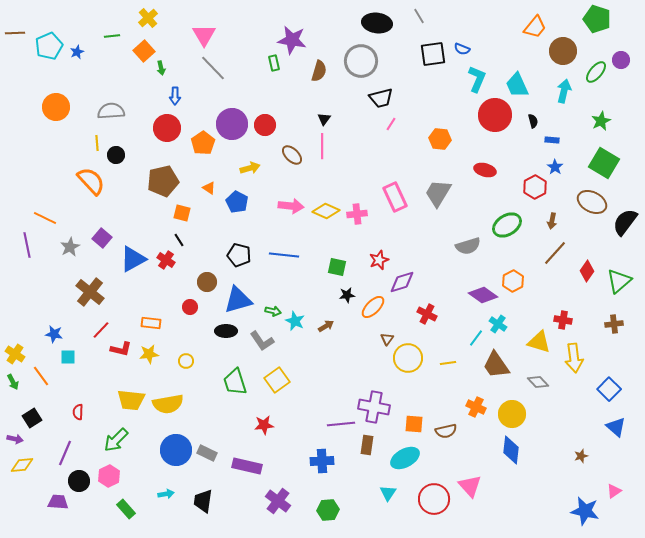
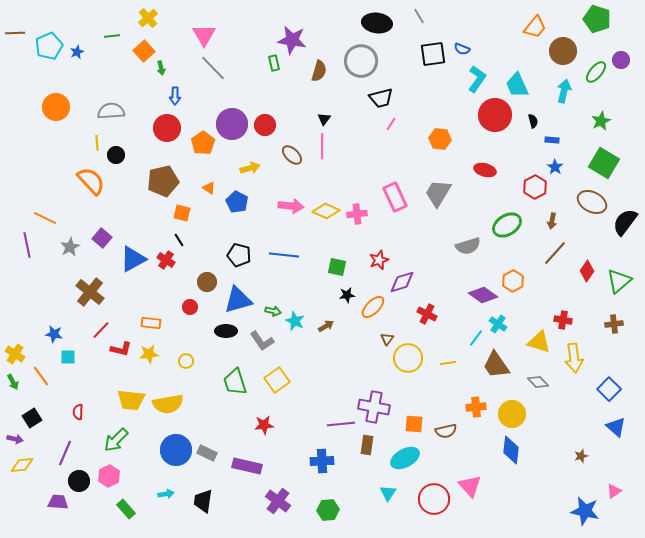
cyan L-shape at (477, 79): rotated 12 degrees clockwise
orange cross at (476, 407): rotated 30 degrees counterclockwise
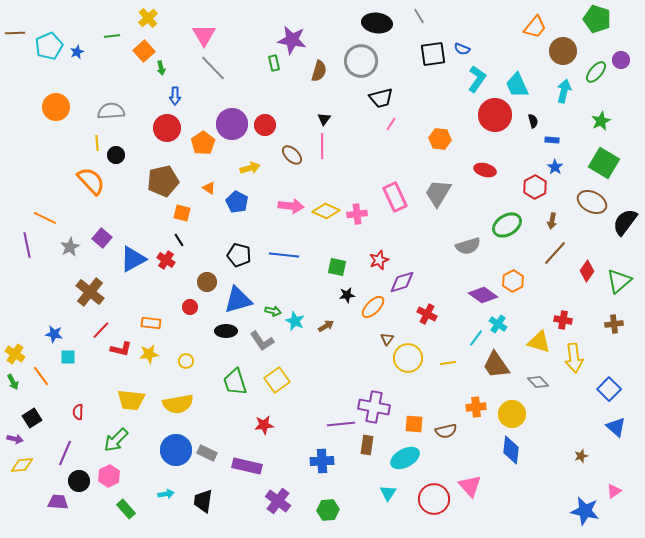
yellow semicircle at (168, 404): moved 10 px right
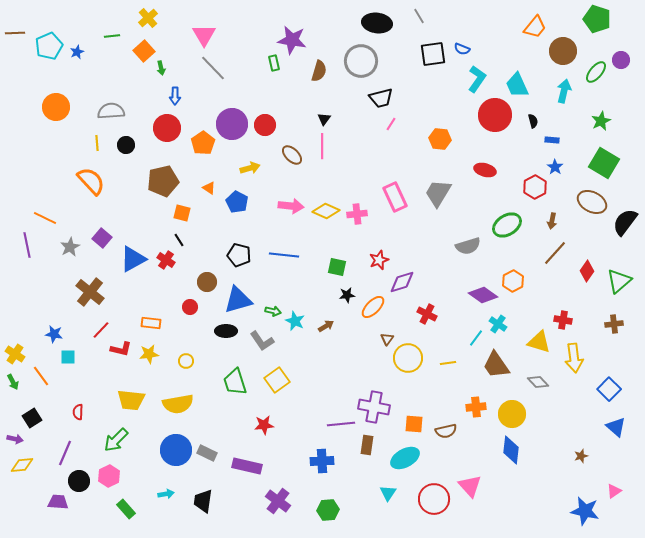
black circle at (116, 155): moved 10 px right, 10 px up
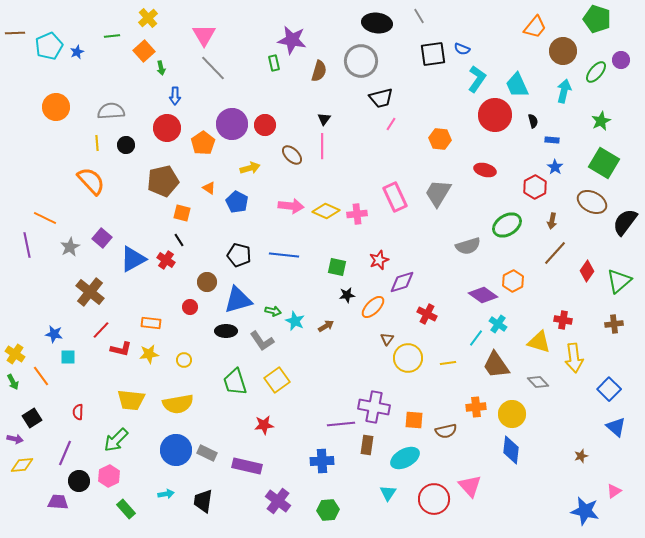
yellow circle at (186, 361): moved 2 px left, 1 px up
orange square at (414, 424): moved 4 px up
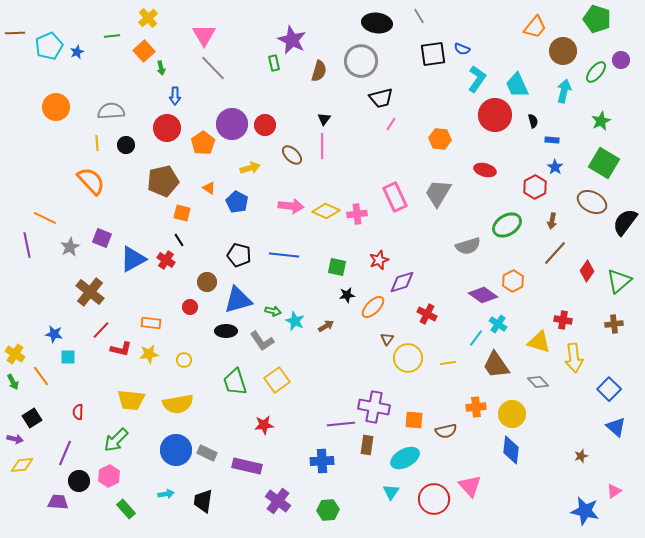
purple star at (292, 40): rotated 16 degrees clockwise
purple square at (102, 238): rotated 18 degrees counterclockwise
cyan triangle at (388, 493): moved 3 px right, 1 px up
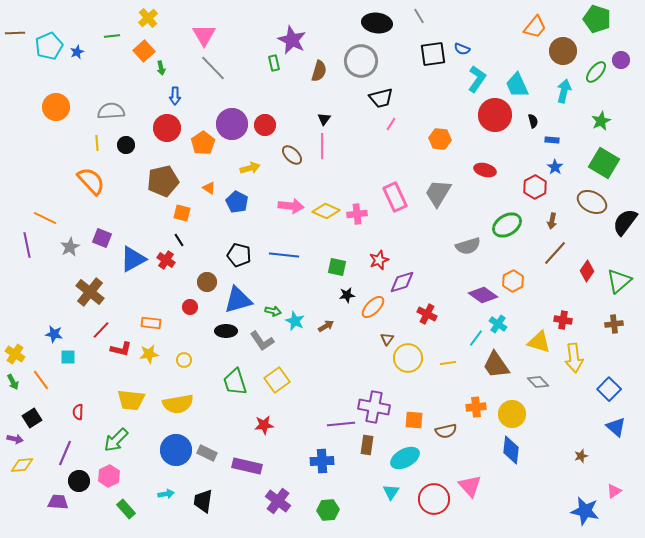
orange line at (41, 376): moved 4 px down
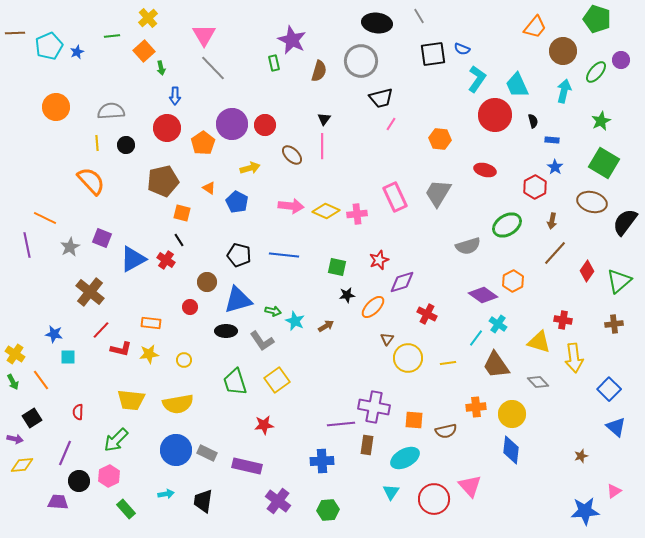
brown ellipse at (592, 202): rotated 12 degrees counterclockwise
blue star at (585, 511): rotated 16 degrees counterclockwise
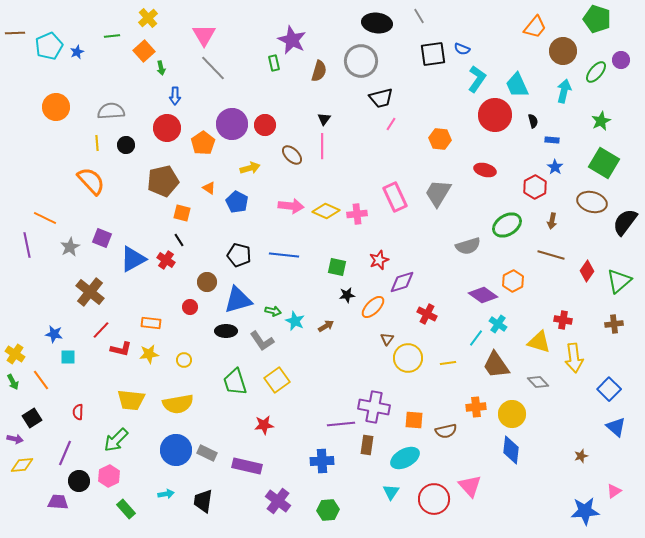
brown line at (555, 253): moved 4 px left, 2 px down; rotated 64 degrees clockwise
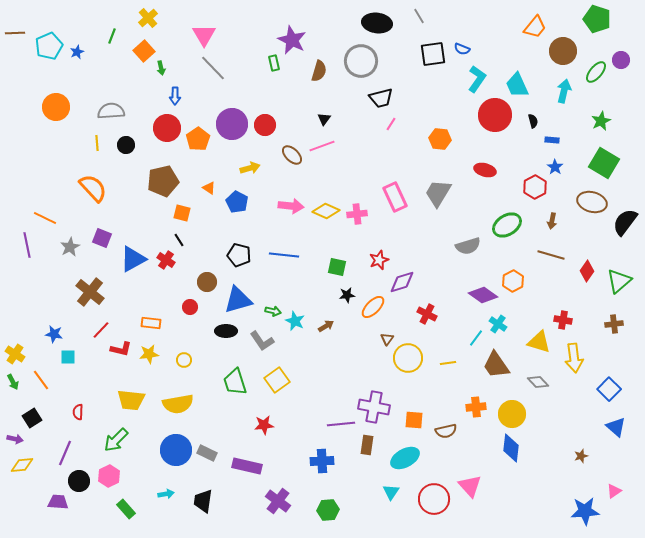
green line at (112, 36): rotated 63 degrees counterclockwise
orange pentagon at (203, 143): moved 5 px left, 4 px up
pink line at (322, 146): rotated 70 degrees clockwise
orange semicircle at (91, 181): moved 2 px right, 7 px down
blue diamond at (511, 450): moved 2 px up
